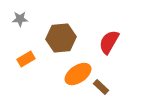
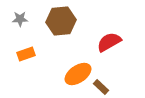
brown hexagon: moved 17 px up
red semicircle: rotated 30 degrees clockwise
orange rectangle: moved 5 px up; rotated 12 degrees clockwise
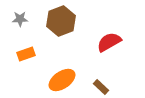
brown hexagon: rotated 16 degrees counterclockwise
orange ellipse: moved 16 px left, 6 px down
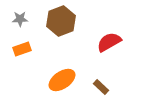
orange rectangle: moved 4 px left, 5 px up
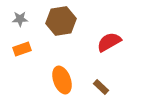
brown hexagon: rotated 12 degrees clockwise
orange ellipse: rotated 76 degrees counterclockwise
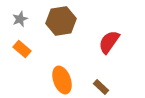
gray star: rotated 21 degrees counterclockwise
red semicircle: rotated 25 degrees counterclockwise
orange rectangle: rotated 60 degrees clockwise
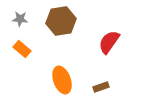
gray star: rotated 28 degrees clockwise
brown rectangle: rotated 63 degrees counterclockwise
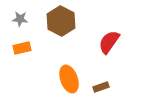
brown hexagon: rotated 24 degrees counterclockwise
orange rectangle: moved 1 px up; rotated 54 degrees counterclockwise
orange ellipse: moved 7 px right, 1 px up
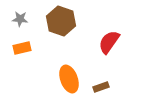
brown hexagon: rotated 8 degrees counterclockwise
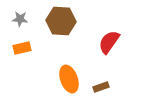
brown hexagon: rotated 16 degrees counterclockwise
